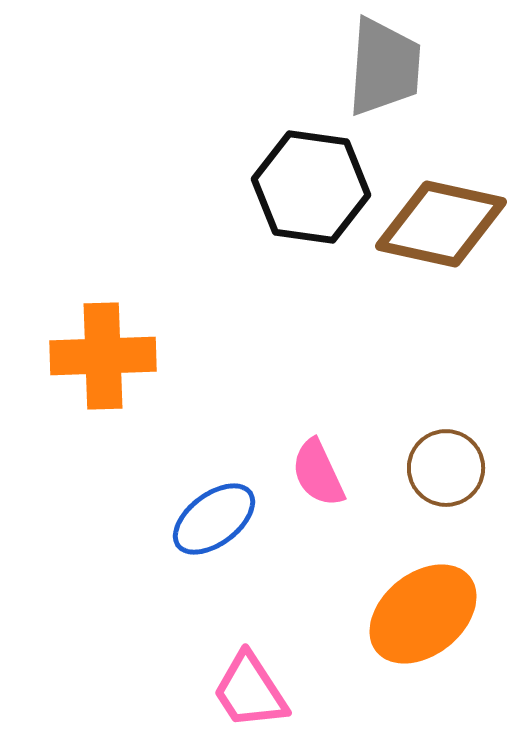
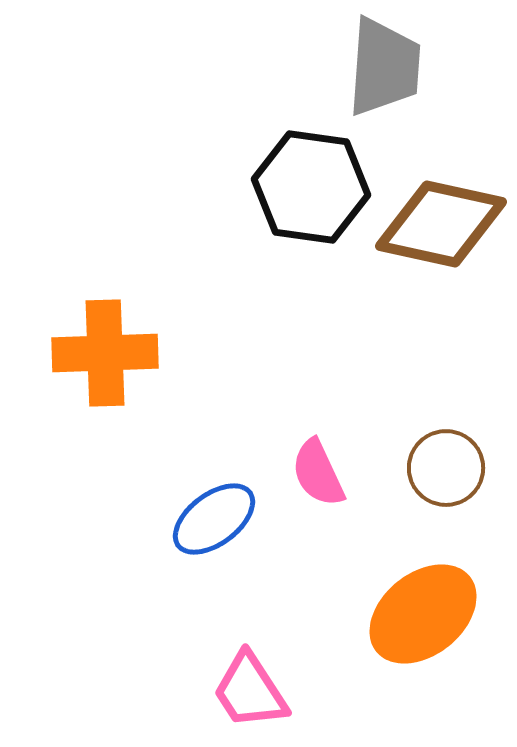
orange cross: moved 2 px right, 3 px up
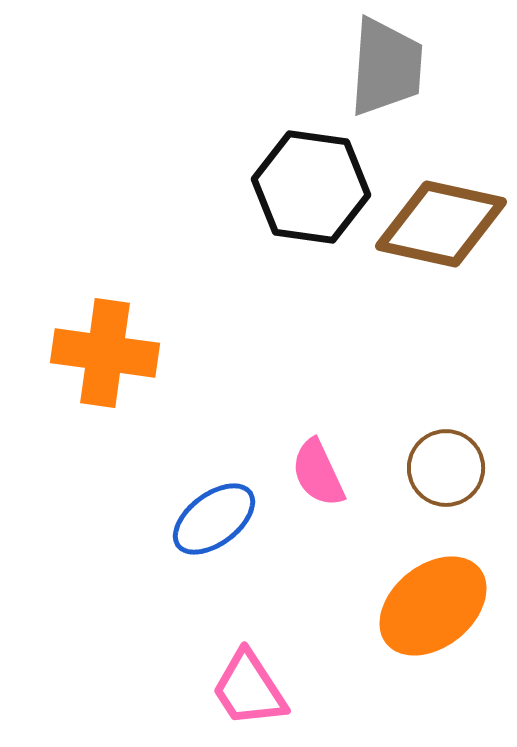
gray trapezoid: moved 2 px right
orange cross: rotated 10 degrees clockwise
orange ellipse: moved 10 px right, 8 px up
pink trapezoid: moved 1 px left, 2 px up
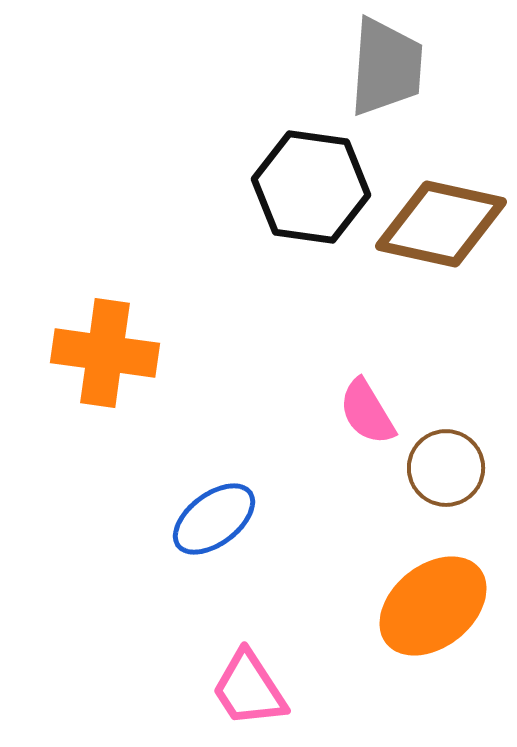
pink semicircle: moved 49 px right, 61 px up; rotated 6 degrees counterclockwise
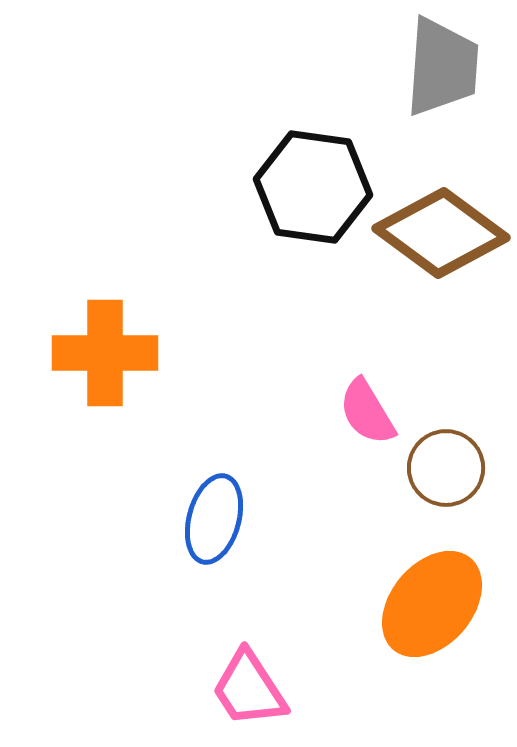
gray trapezoid: moved 56 px right
black hexagon: moved 2 px right
brown diamond: moved 9 px down; rotated 24 degrees clockwise
orange cross: rotated 8 degrees counterclockwise
blue ellipse: rotated 38 degrees counterclockwise
orange ellipse: moved 1 px left, 2 px up; rotated 11 degrees counterclockwise
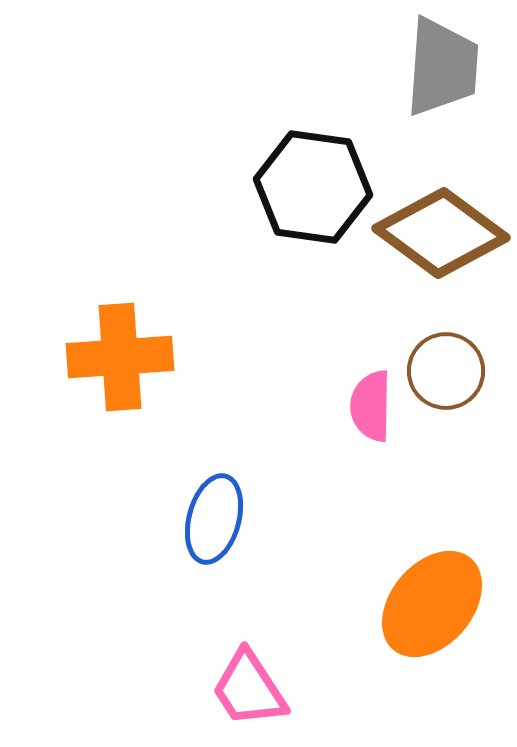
orange cross: moved 15 px right, 4 px down; rotated 4 degrees counterclockwise
pink semicircle: moved 4 px right, 6 px up; rotated 32 degrees clockwise
brown circle: moved 97 px up
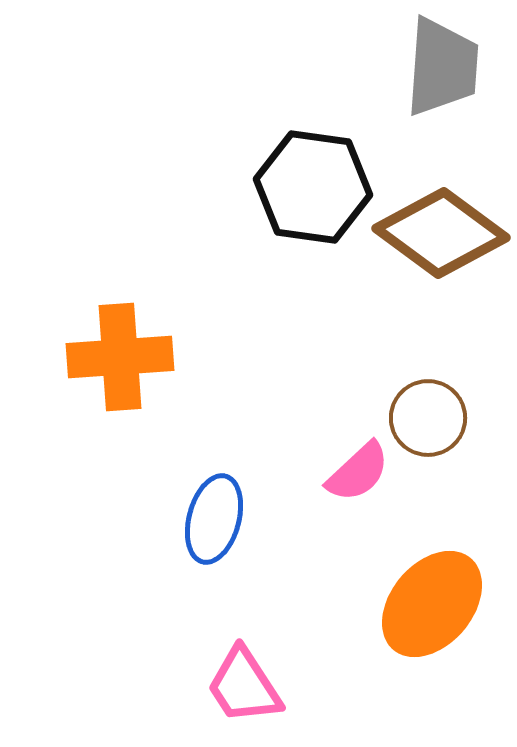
brown circle: moved 18 px left, 47 px down
pink semicircle: moved 13 px left, 66 px down; rotated 134 degrees counterclockwise
pink trapezoid: moved 5 px left, 3 px up
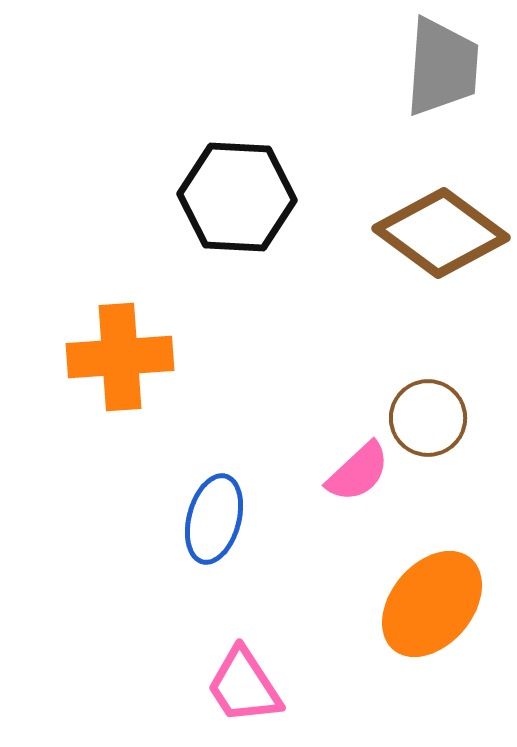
black hexagon: moved 76 px left, 10 px down; rotated 5 degrees counterclockwise
